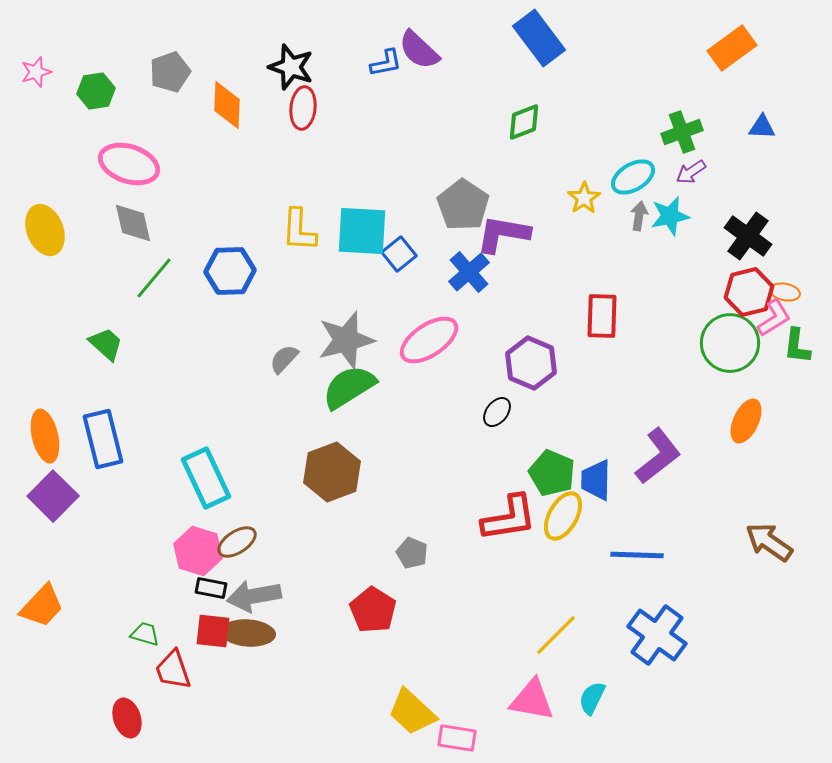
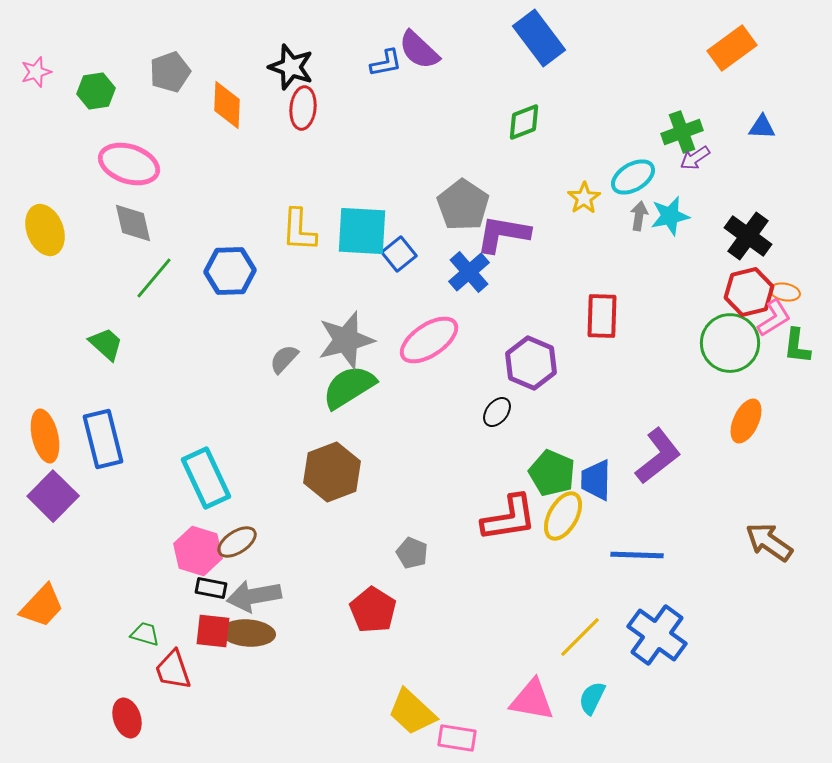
purple arrow at (691, 172): moved 4 px right, 14 px up
yellow line at (556, 635): moved 24 px right, 2 px down
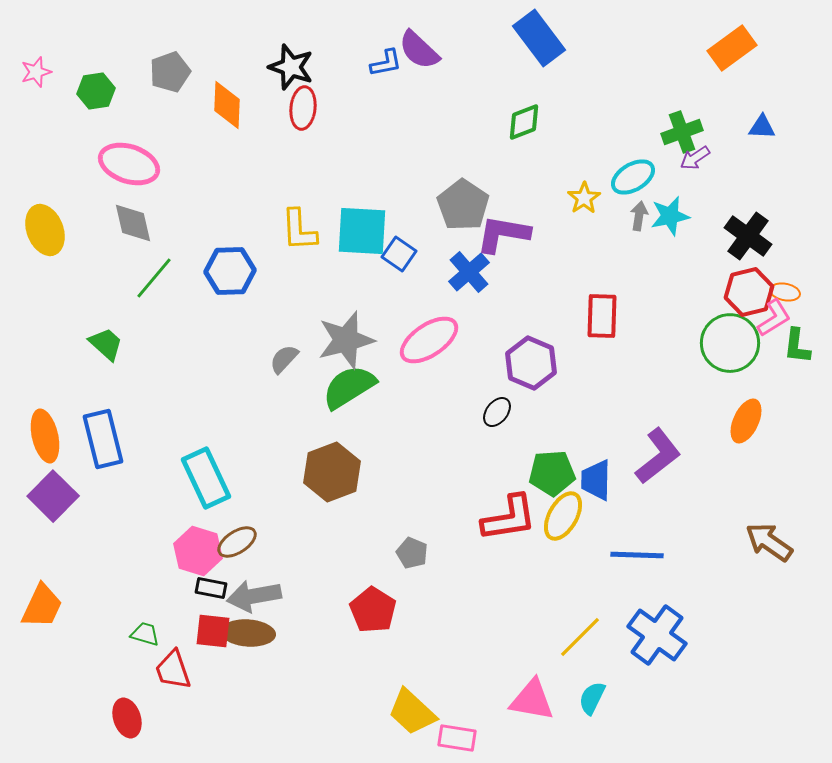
yellow L-shape at (299, 230): rotated 6 degrees counterclockwise
blue square at (399, 254): rotated 16 degrees counterclockwise
green pentagon at (552, 473): rotated 27 degrees counterclockwise
orange trapezoid at (42, 606): rotated 18 degrees counterclockwise
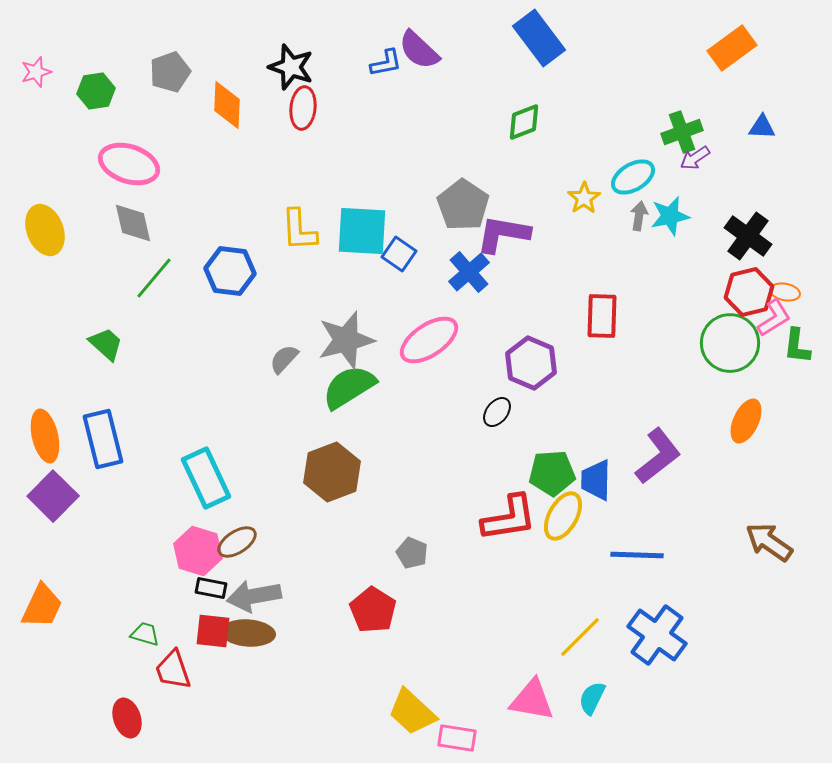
blue hexagon at (230, 271): rotated 9 degrees clockwise
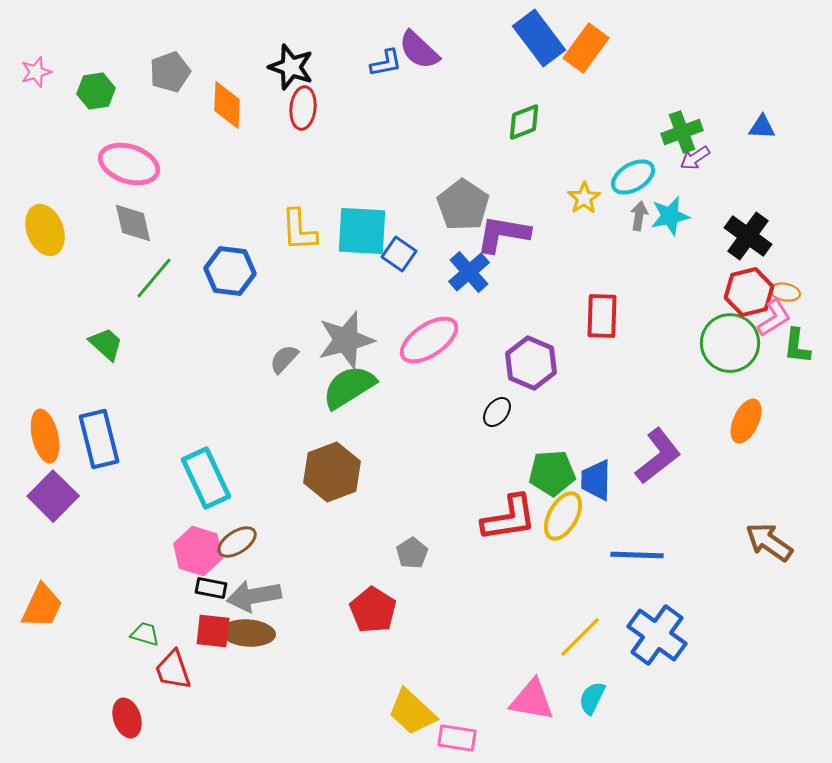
orange rectangle at (732, 48): moved 146 px left; rotated 18 degrees counterclockwise
blue rectangle at (103, 439): moved 4 px left
gray pentagon at (412, 553): rotated 16 degrees clockwise
